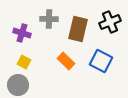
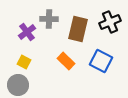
purple cross: moved 5 px right, 1 px up; rotated 36 degrees clockwise
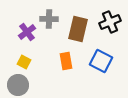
orange rectangle: rotated 36 degrees clockwise
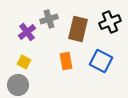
gray cross: rotated 18 degrees counterclockwise
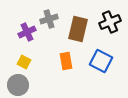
purple cross: rotated 12 degrees clockwise
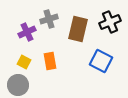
orange rectangle: moved 16 px left
